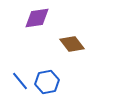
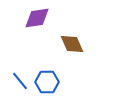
brown diamond: rotated 15 degrees clockwise
blue hexagon: rotated 10 degrees clockwise
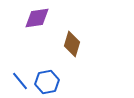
brown diamond: rotated 40 degrees clockwise
blue hexagon: rotated 10 degrees counterclockwise
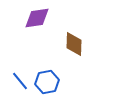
brown diamond: moved 2 px right; rotated 15 degrees counterclockwise
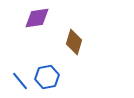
brown diamond: moved 2 px up; rotated 15 degrees clockwise
blue hexagon: moved 5 px up
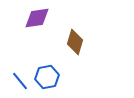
brown diamond: moved 1 px right
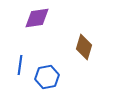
brown diamond: moved 9 px right, 5 px down
blue line: moved 16 px up; rotated 48 degrees clockwise
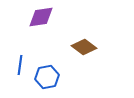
purple diamond: moved 4 px right, 1 px up
brown diamond: rotated 70 degrees counterclockwise
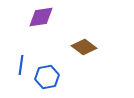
blue line: moved 1 px right
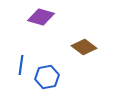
purple diamond: rotated 24 degrees clockwise
